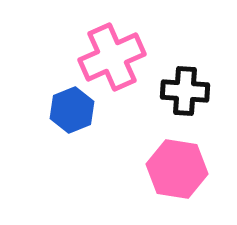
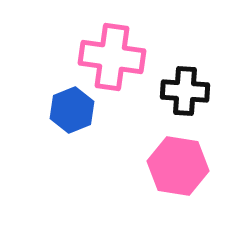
pink cross: rotated 32 degrees clockwise
pink hexagon: moved 1 px right, 3 px up
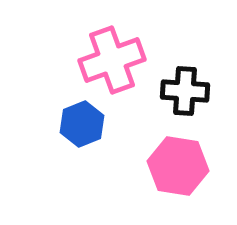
pink cross: moved 3 px down; rotated 28 degrees counterclockwise
blue hexagon: moved 10 px right, 14 px down
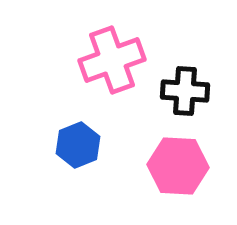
blue hexagon: moved 4 px left, 21 px down
pink hexagon: rotated 6 degrees counterclockwise
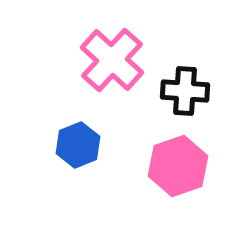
pink cross: rotated 28 degrees counterclockwise
pink hexagon: rotated 22 degrees counterclockwise
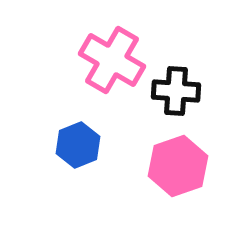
pink cross: rotated 12 degrees counterclockwise
black cross: moved 9 px left
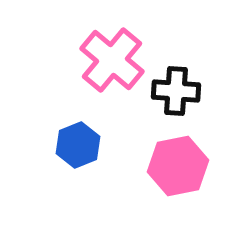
pink cross: rotated 10 degrees clockwise
pink hexagon: rotated 8 degrees clockwise
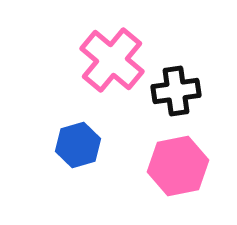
black cross: rotated 12 degrees counterclockwise
blue hexagon: rotated 6 degrees clockwise
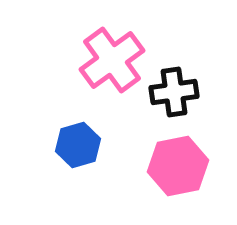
pink cross: rotated 14 degrees clockwise
black cross: moved 2 px left, 1 px down
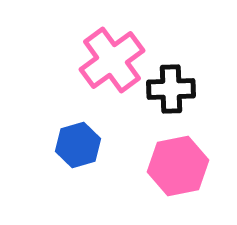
black cross: moved 3 px left, 3 px up; rotated 6 degrees clockwise
